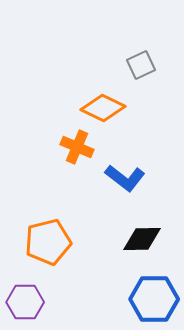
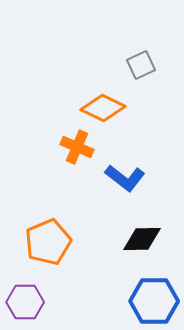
orange pentagon: rotated 9 degrees counterclockwise
blue hexagon: moved 2 px down
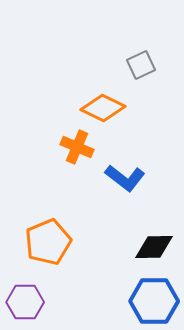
black diamond: moved 12 px right, 8 px down
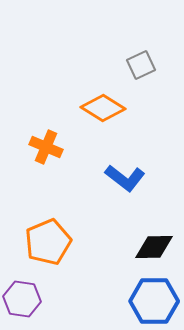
orange diamond: rotated 6 degrees clockwise
orange cross: moved 31 px left
purple hexagon: moved 3 px left, 3 px up; rotated 9 degrees clockwise
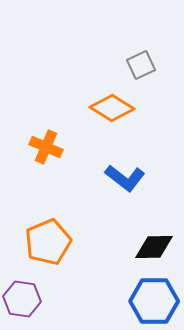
orange diamond: moved 9 px right
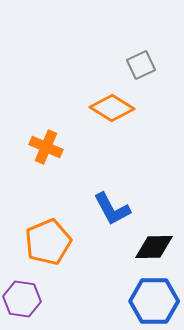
blue L-shape: moved 13 px left, 31 px down; rotated 24 degrees clockwise
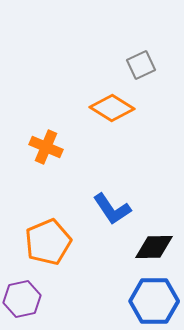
blue L-shape: rotated 6 degrees counterclockwise
purple hexagon: rotated 21 degrees counterclockwise
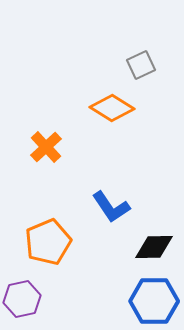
orange cross: rotated 24 degrees clockwise
blue L-shape: moved 1 px left, 2 px up
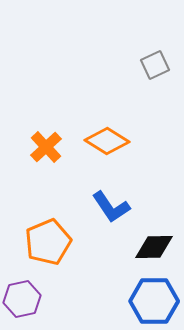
gray square: moved 14 px right
orange diamond: moved 5 px left, 33 px down
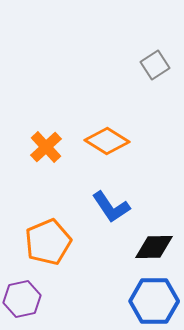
gray square: rotated 8 degrees counterclockwise
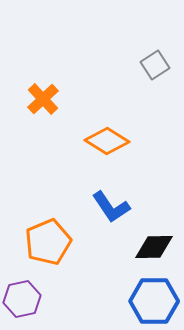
orange cross: moved 3 px left, 48 px up
